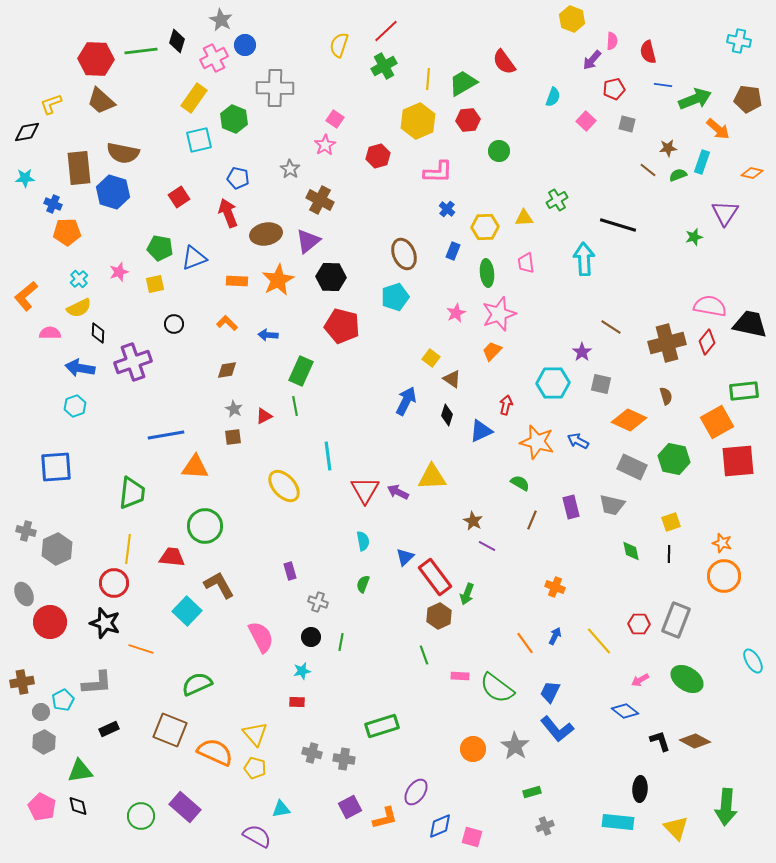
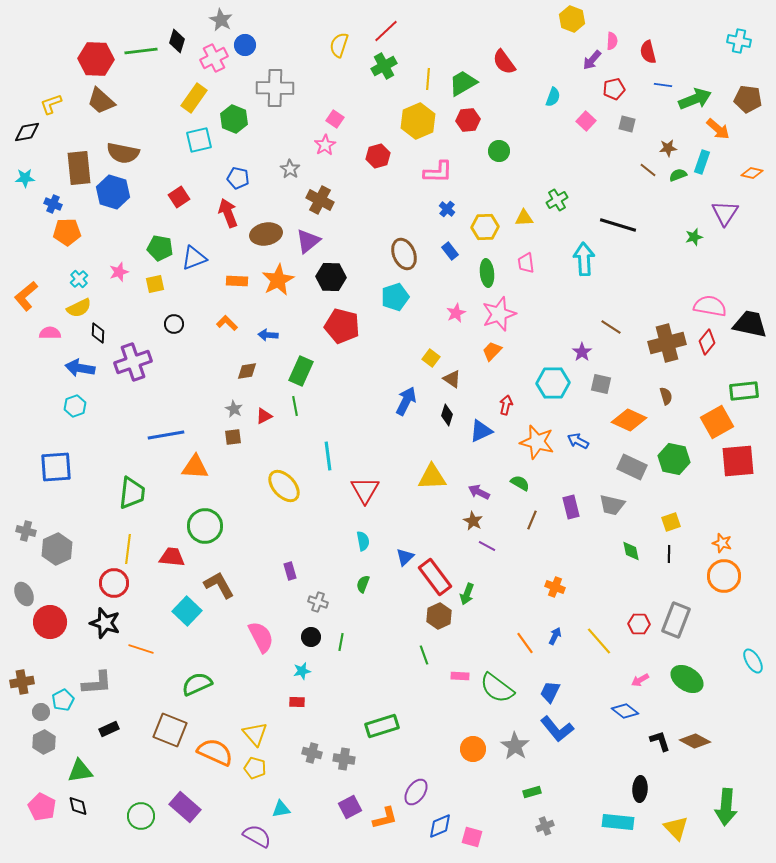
blue rectangle at (453, 251): moved 3 px left; rotated 60 degrees counterclockwise
brown diamond at (227, 370): moved 20 px right, 1 px down
purple arrow at (398, 492): moved 81 px right
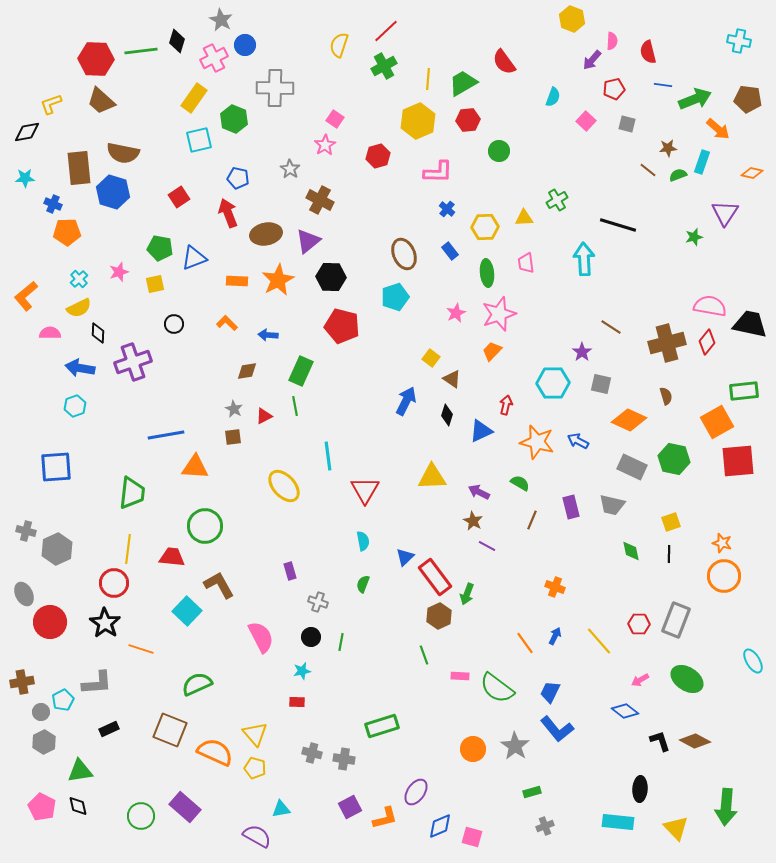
black star at (105, 623): rotated 16 degrees clockwise
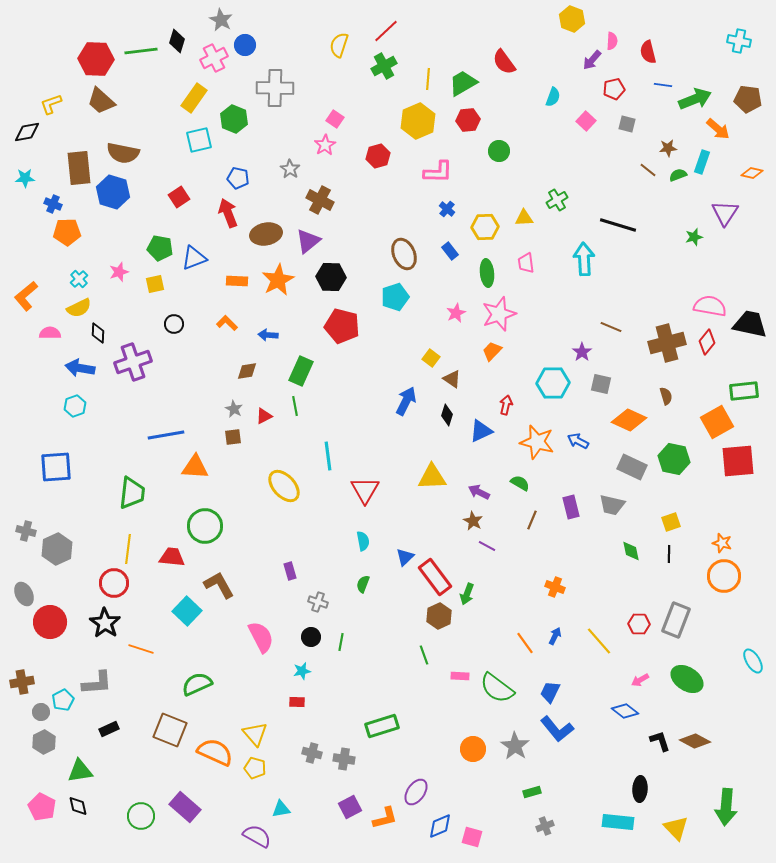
brown line at (611, 327): rotated 10 degrees counterclockwise
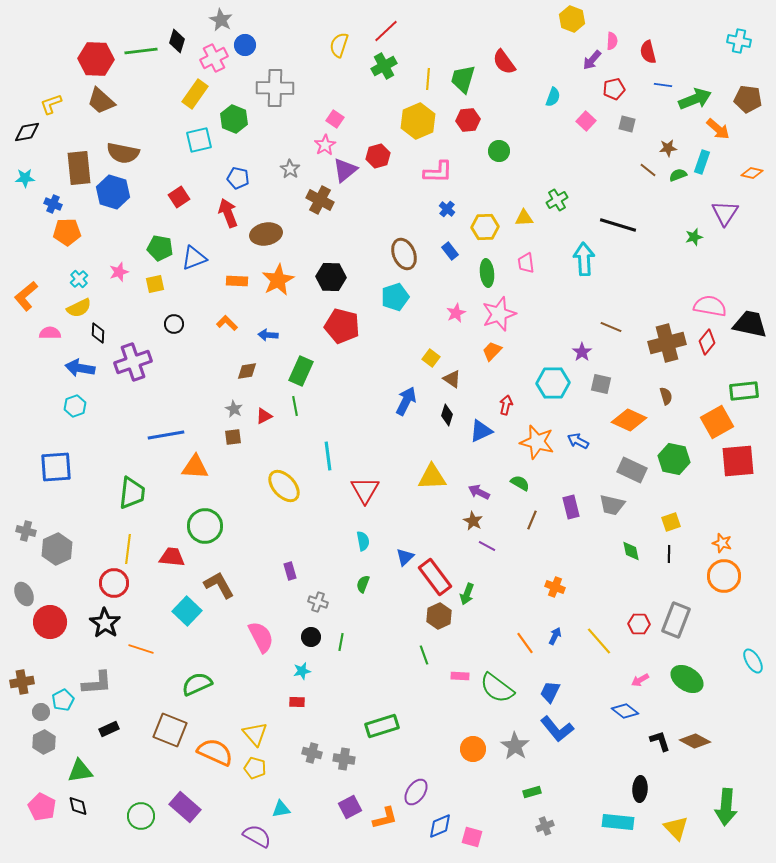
green trapezoid at (463, 83): moved 4 px up; rotated 44 degrees counterclockwise
yellow rectangle at (194, 98): moved 1 px right, 4 px up
purple triangle at (308, 241): moved 37 px right, 71 px up
gray rectangle at (632, 467): moved 3 px down
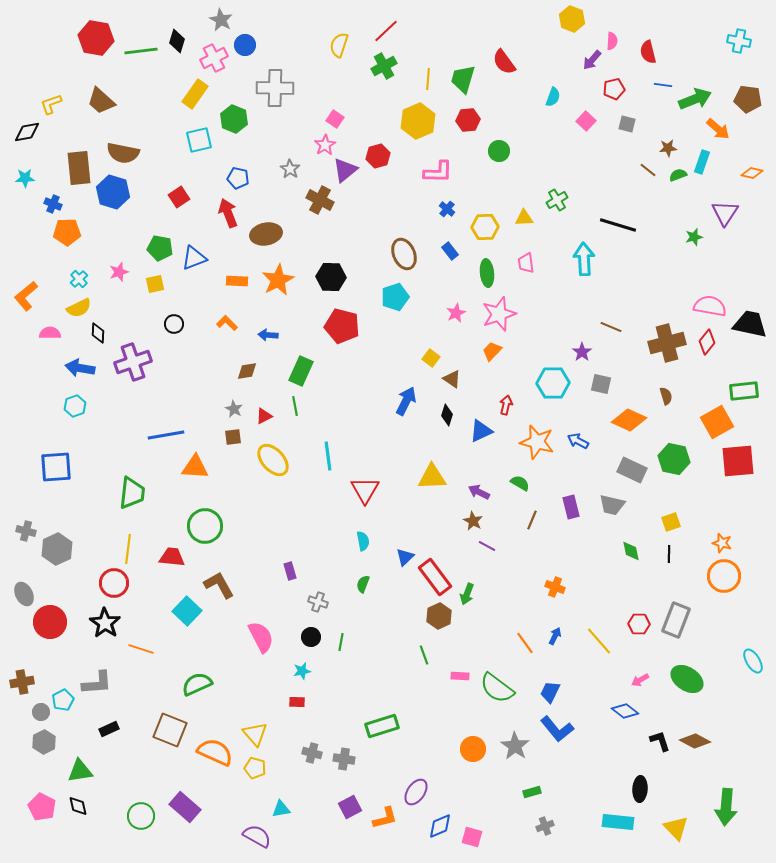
red hexagon at (96, 59): moved 21 px up; rotated 8 degrees clockwise
yellow ellipse at (284, 486): moved 11 px left, 26 px up
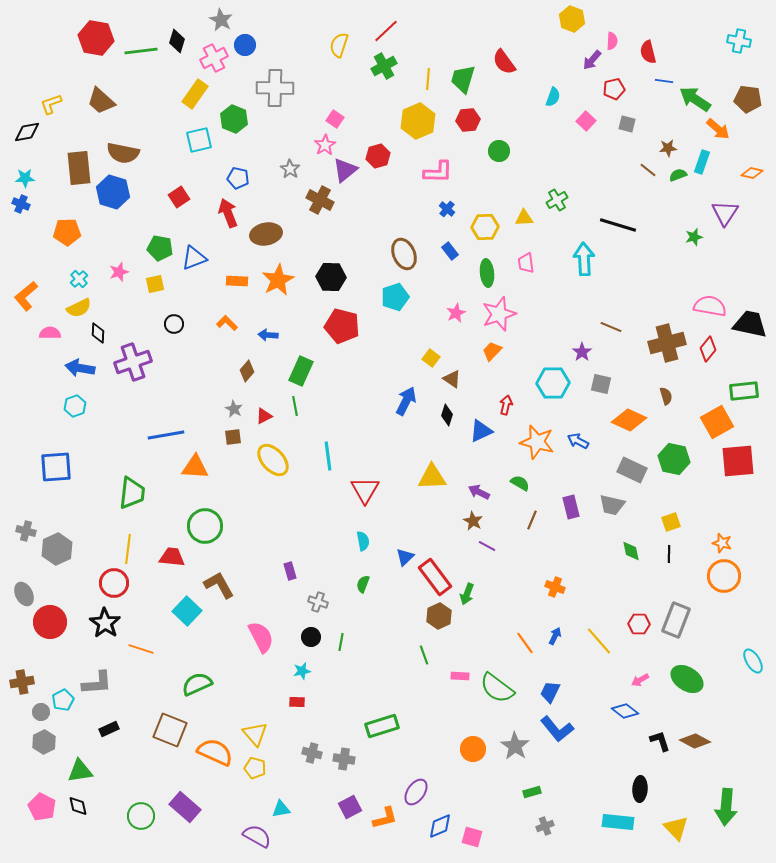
blue line at (663, 85): moved 1 px right, 4 px up
green arrow at (695, 99): rotated 124 degrees counterclockwise
blue cross at (53, 204): moved 32 px left
red diamond at (707, 342): moved 1 px right, 7 px down
brown diamond at (247, 371): rotated 40 degrees counterclockwise
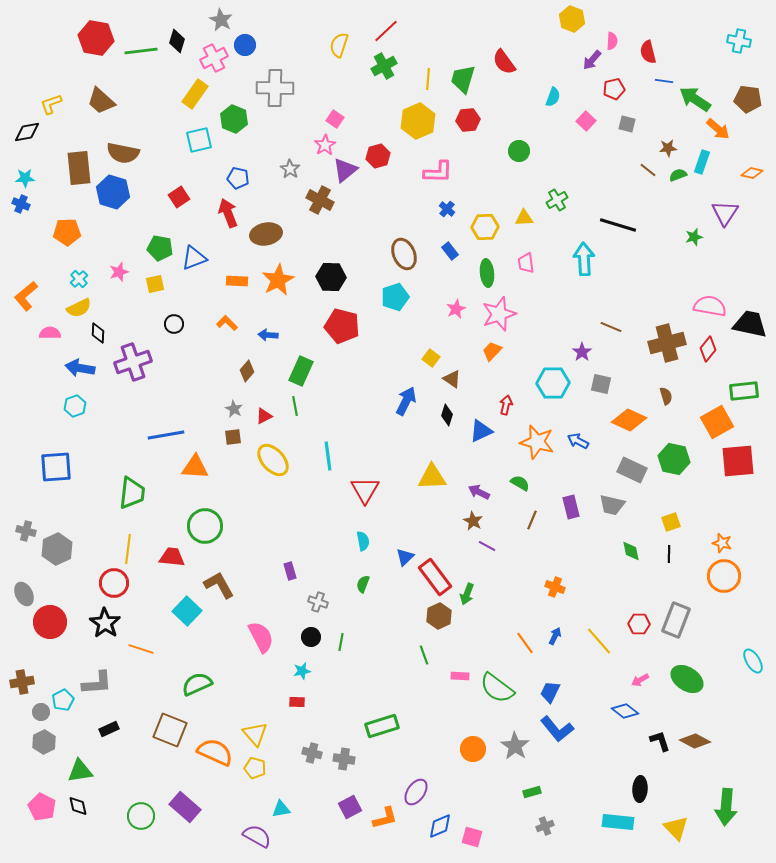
green circle at (499, 151): moved 20 px right
pink star at (456, 313): moved 4 px up
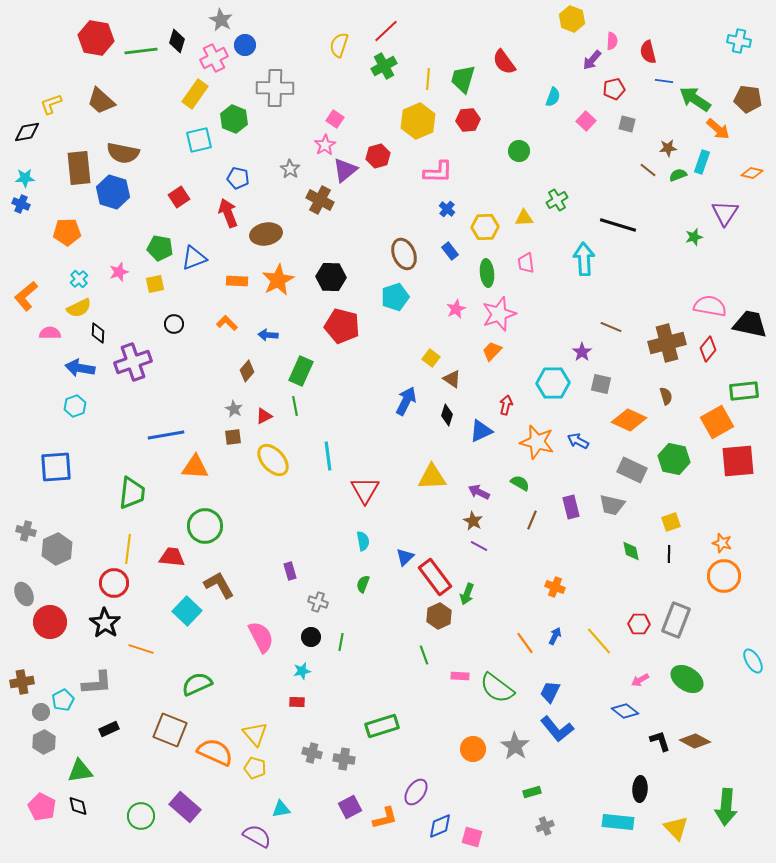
purple line at (487, 546): moved 8 px left
